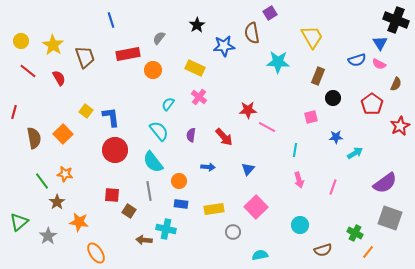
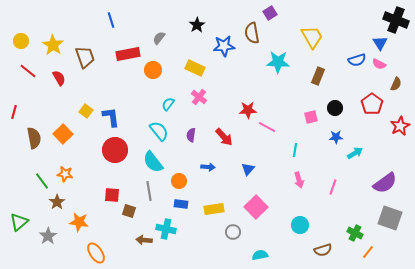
black circle at (333, 98): moved 2 px right, 10 px down
brown square at (129, 211): rotated 16 degrees counterclockwise
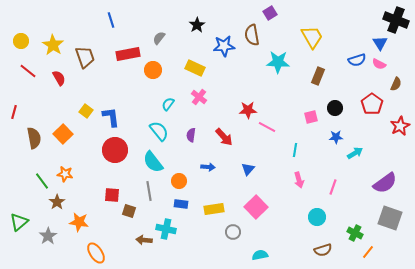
brown semicircle at (252, 33): moved 2 px down
cyan circle at (300, 225): moved 17 px right, 8 px up
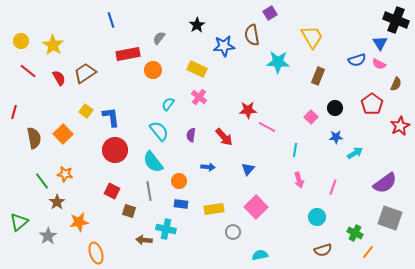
brown trapezoid at (85, 57): moved 16 px down; rotated 105 degrees counterclockwise
yellow rectangle at (195, 68): moved 2 px right, 1 px down
pink square at (311, 117): rotated 32 degrees counterclockwise
red square at (112, 195): moved 4 px up; rotated 21 degrees clockwise
orange star at (79, 222): rotated 18 degrees counterclockwise
orange ellipse at (96, 253): rotated 15 degrees clockwise
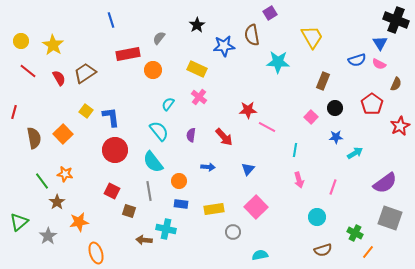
brown rectangle at (318, 76): moved 5 px right, 5 px down
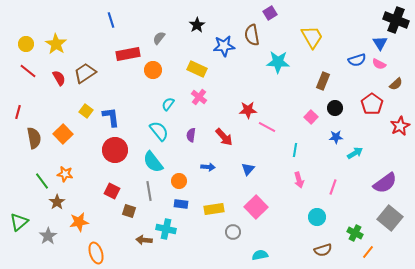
yellow circle at (21, 41): moved 5 px right, 3 px down
yellow star at (53, 45): moved 3 px right, 1 px up
brown semicircle at (396, 84): rotated 24 degrees clockwise
red line at (14, 112): moved 4 px right
gray square at (390, 218): rotated 20 degrees clockwise
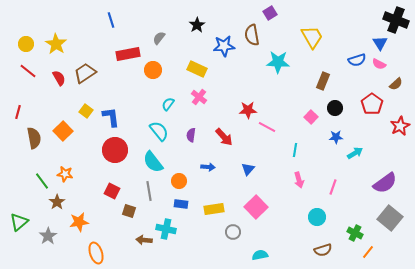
orange square at (63, 134): moved 3 px up
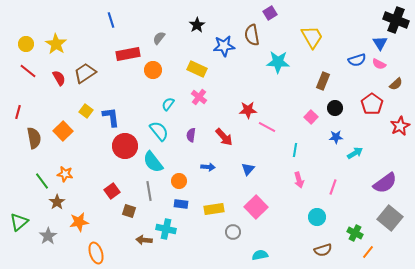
red circle at (115, 150): moved 10 px right, 4 px up
red square at (112, 191): rotated 28 degrees clockwise
